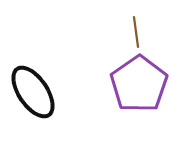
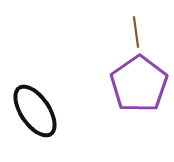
black ellipse: moved 2 px right, 19 px down
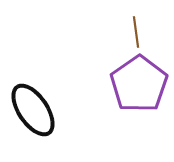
black ellipse: moved 2 px left, 1 px up
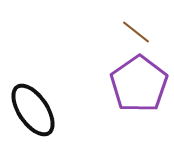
brown line: rotated 44 degrees counterclockwise
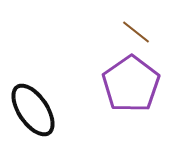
purple pentagon: moved 8 px left
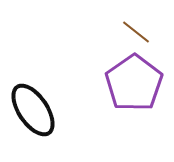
purple pentagon: moved 3 px right, 1 px up
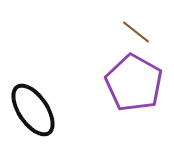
purple pentagon: rotated 8 degrees counterclockwise
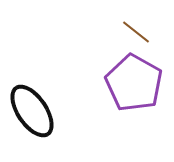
black ellipse: moved 1 px left, 1 px down
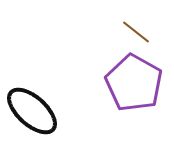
black ellipse: rotated 14 degrees counterclockwise
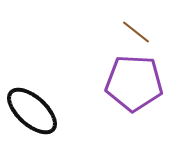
purple pentagon: rotated 26 degrees counterclockwise
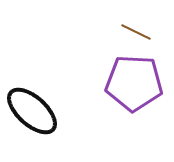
brown line: rotated 12 degrees counterclockwise
